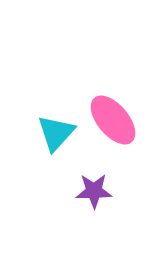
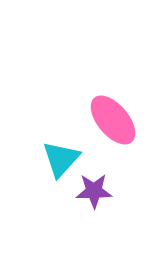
cyan triangle: moved 5 px right, 26 px down
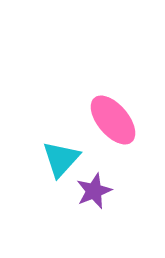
purple star: rotated 21 degrees counterclockwise
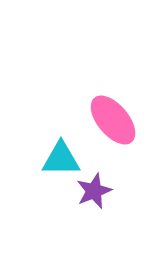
cyan triangle: rotated 48 degrees clockwise
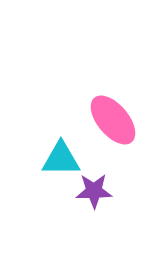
purple star: rotated 21 degrees clockwise
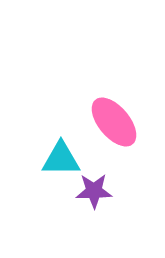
pink ellipse: moved 1 px right, 2 px down
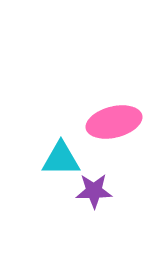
pink ellipse: rotated 64 degrees counterclockwise
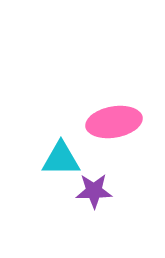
pink ellipse: rotated 4 degrees clockwise
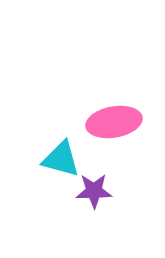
cyan triangle: rotated 15 degrees clockwise
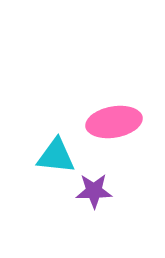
cyan triangle: moved 5 px left, 3 px up; rotated 9 degrees counterclockwise
